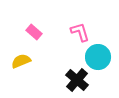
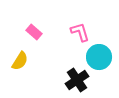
cyan circle: moved 1 px right
yellow semicircle: moved 1 px left; rotated 144 degrees clockwise
black cross: rotated 15 degrees clockwise
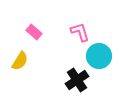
cyan circle: moved 1 px up
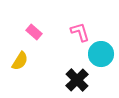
cyan circle: moved 2 px right, 2 px up
black cross: rotated 10 degrees counterclockwise
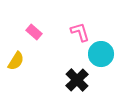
yellow semicircle: moved 4 px left
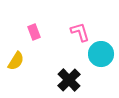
pink rectangle: rotated 28 degrees clockwise
black cross: moved 8 px left
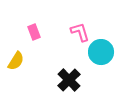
cyan circle: moved 2 px up
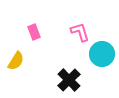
cyan circle: moved 1 px right, 2 px down
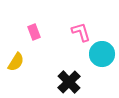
pink L-shape: moved 1 px right
yellow semicircle: moved 1 px down
black cross: moved 2 px down
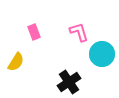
pink L-shape: moved 2 px left
black cross: rotated 10 degrees clockwise
